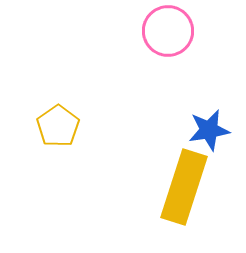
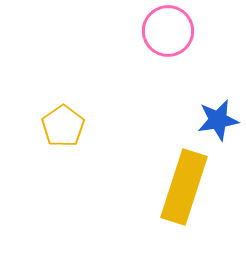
yellow pentagon: moved 5 px right
blue star: moved 9 px right, 10 px up
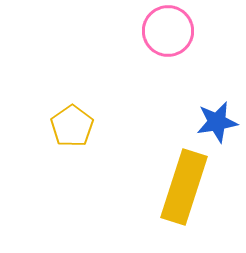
blue star: moved 1 px left, 2 px down
yellow pentagon: moved 9 px right
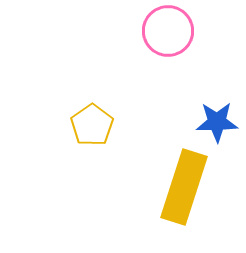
blue star: rotated 9 degrees clockwise
yellow pentagon: moved 20 px right, 1 px up
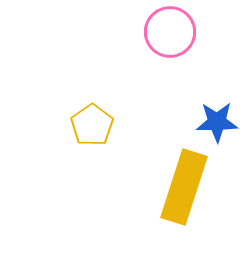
pink circle: moved 2 px right, 1 px down
